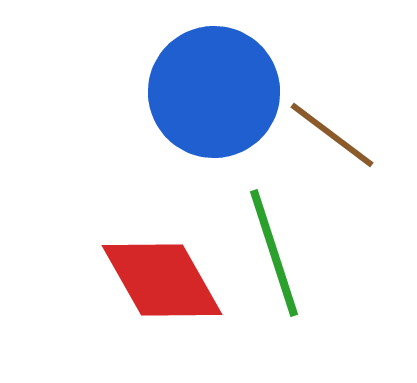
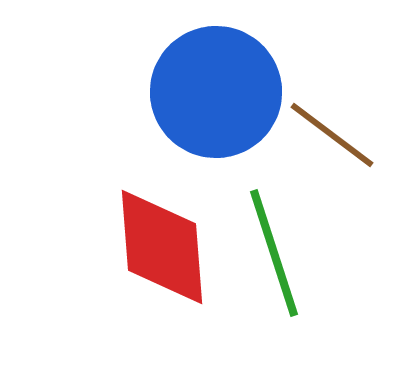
blue circle: moved 2 px right
red diamond: moved 33 px up; rotated 25 degrees clockwise
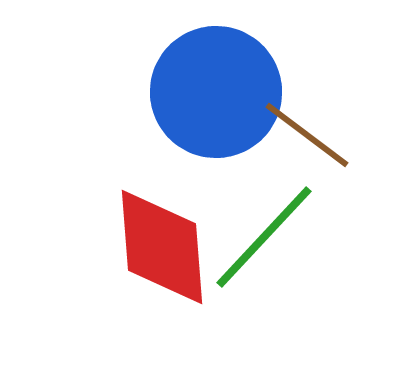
brown line: moved 25 px left
green line: moved 10 px left, 16 px up; rotated 61 degrees clockwise
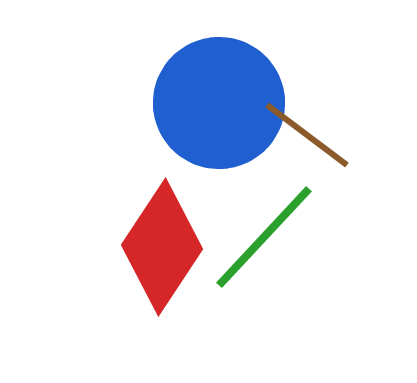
blue circle: moved 3 px right, 11 px down
red diamond: rotated 38 degrees clockwise
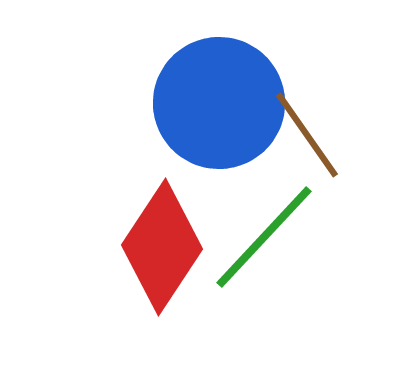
brown line: rotated 18 degrees clockwise
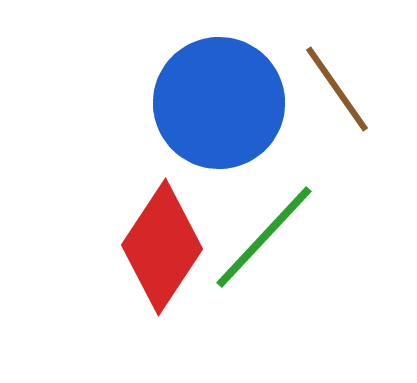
brown line: moved 30 px right, 46 px up
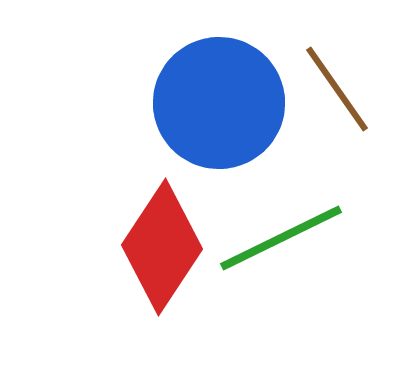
green line: moved 17 px right, 1 px down; rotated 21 degrees clockwise
